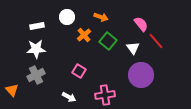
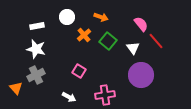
white star: rotated 18 degrees clockwise
orange triangle: moved 4 px right, 2 px up
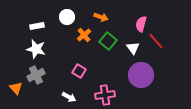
pink semicircle: rotated 126 degrees counterclockwise
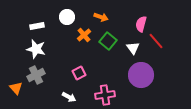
pink square: moved 2 px down; rotated 32 degrees clockwise
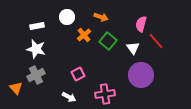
pink square: moved 1 px left, 1 px down
pink cross: moved 1 px up
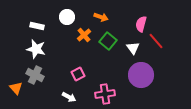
white rectangle: rotated 24 degrees clockwise
gray cross: moved 1 px left; rotated 36 degrees counterclockwise
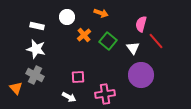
orange arrow: moved 4 px up
pink square: moved 3 px down; rotated 24 degrees clockwise
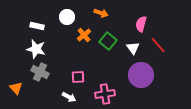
red line: moved 2 px right, 4 px down
gray cross: moved 5 px right, 3 px up
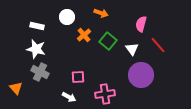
white triangle: moved 1 px left, 1 px down
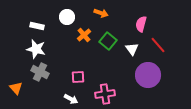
purple circle: moved 7 px right
white arrow: moved 2 px right, 2 px down
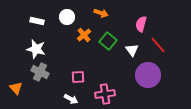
white rectangle: moved 5 px up
white triangle: moved 1 px down
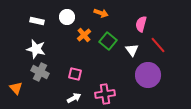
pink square: moved 3 px left, 3 px up; rotated 16 degrees clockwise
white arrow: moved 3 px right, 1 px up; rotated 56 degrees counterclockwise
